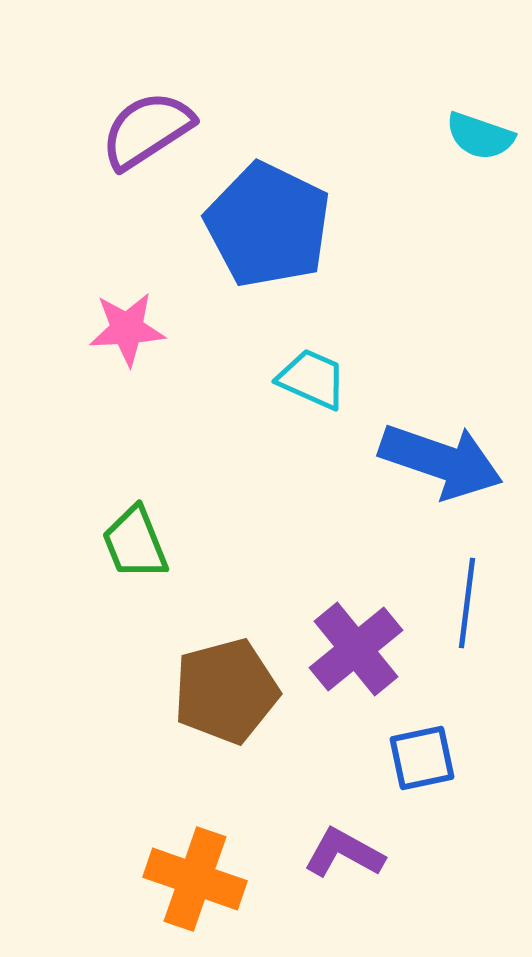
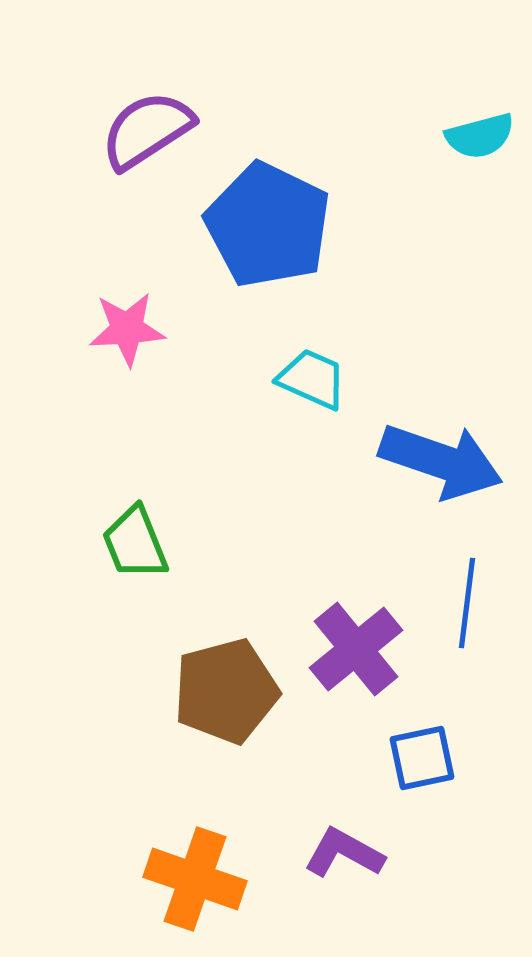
cyan semicircle: rotated 34 degrees counterclockwise
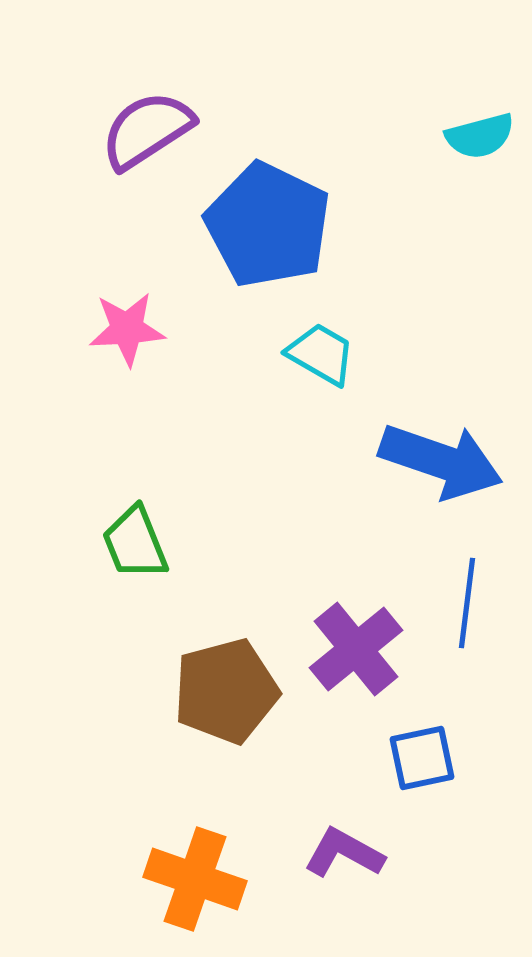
cyan trapezoid: moved 9 px right, 25 px up; rotated 6 degrees clockwise
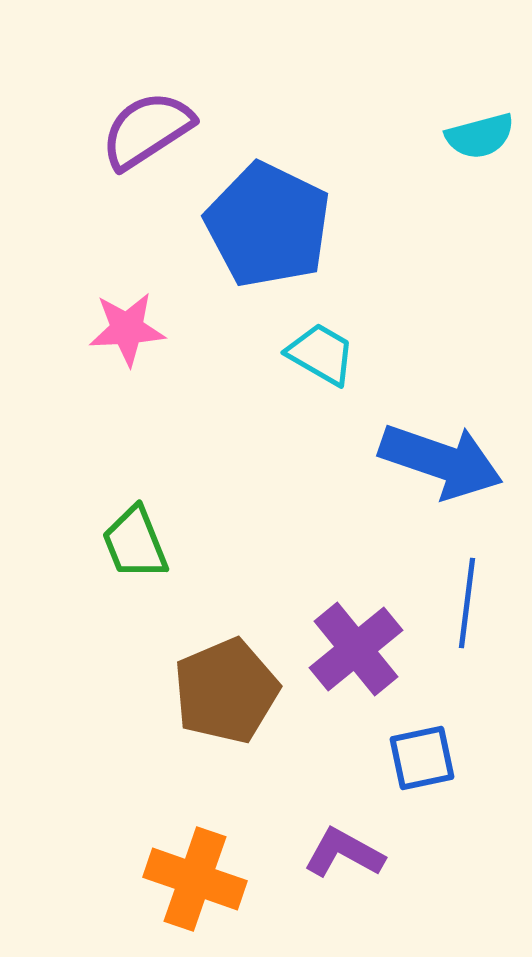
brown pentagon: rotated 8 degrees counterclockwise
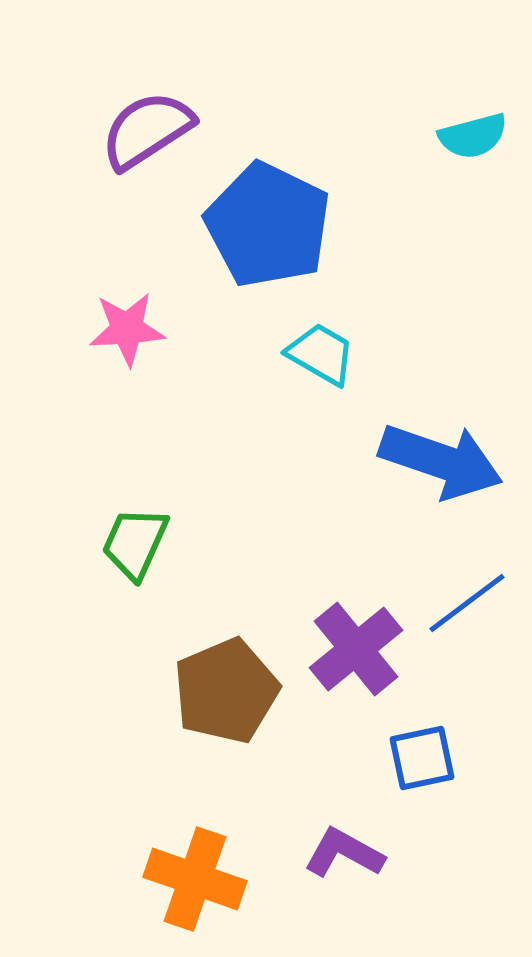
cyan semicircle: moved 7 px left
green trapezoid: rotated 46 degrees clockwise
blue line: rotated 46 degrees clockwise
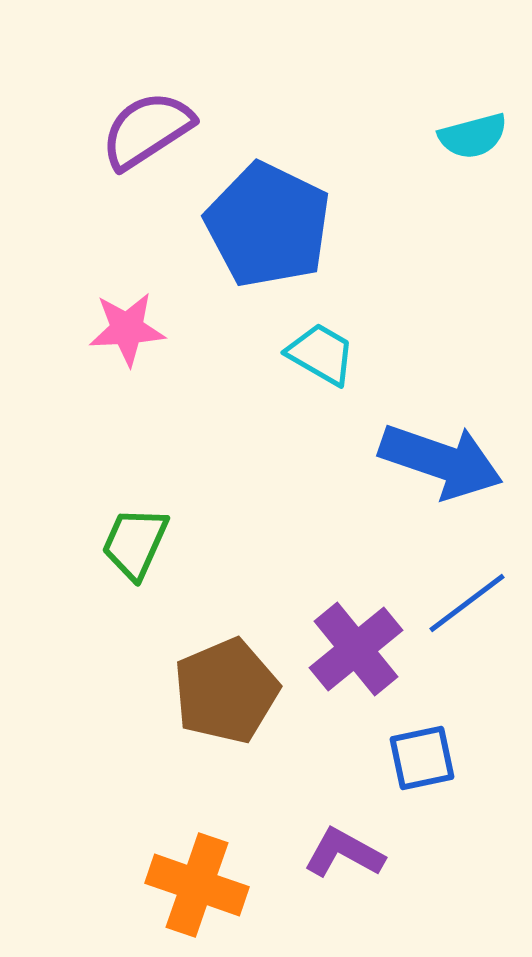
orange cross: moved 2 px right, 6 px down
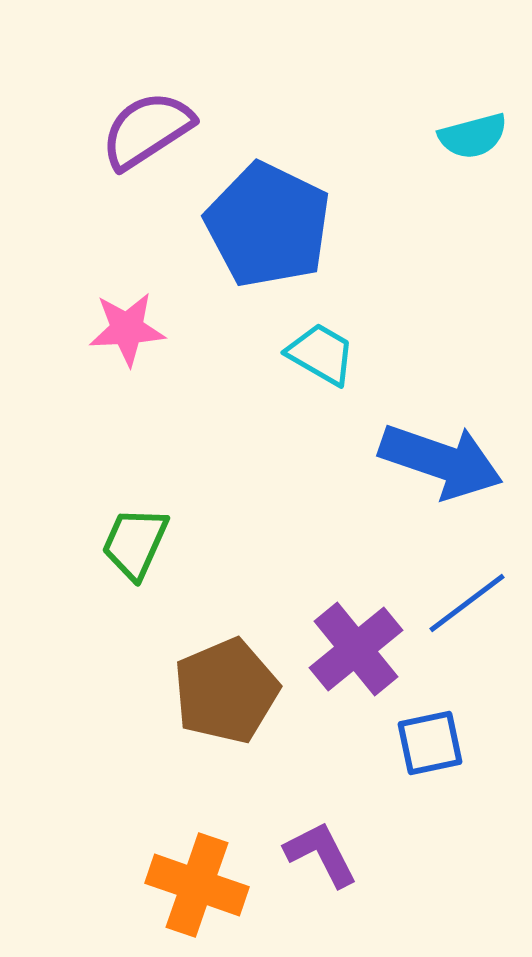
blue square: moved 8 px right, 15 px up
purple L-shape: moved 23 px left, 1 px down; rotated 34 degrees clockwise
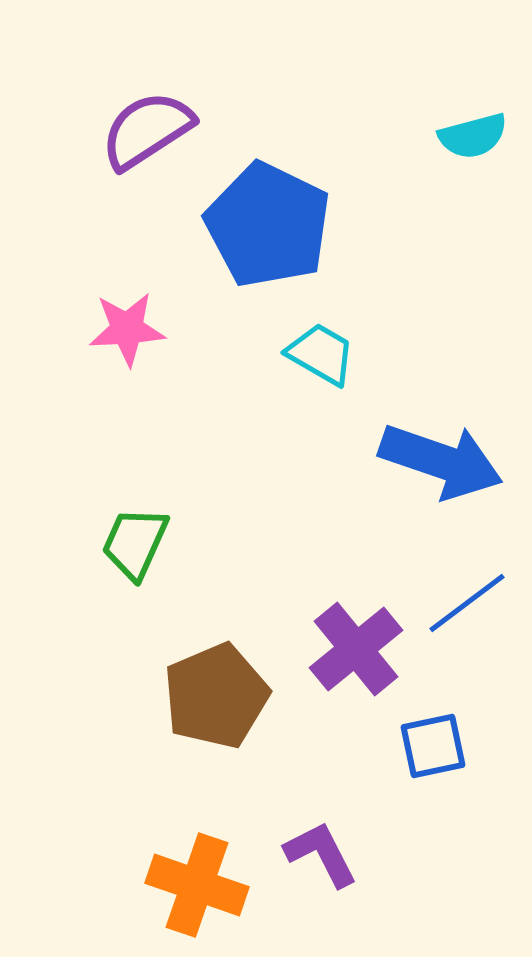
brown pentagon: moved 10 px left, 5 px down
blue square: moved 3 px right, 3 px down
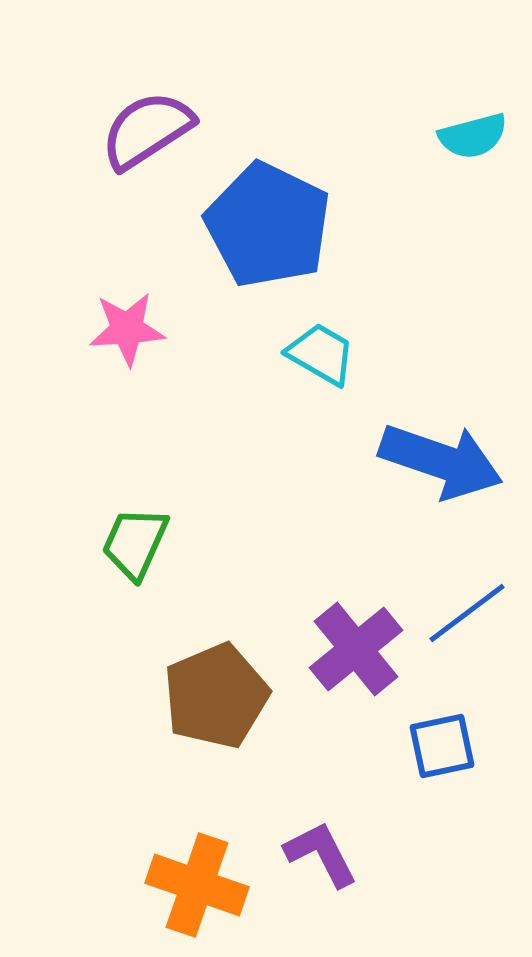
blue line: moved 10 px down
blue square: moved 9 px right
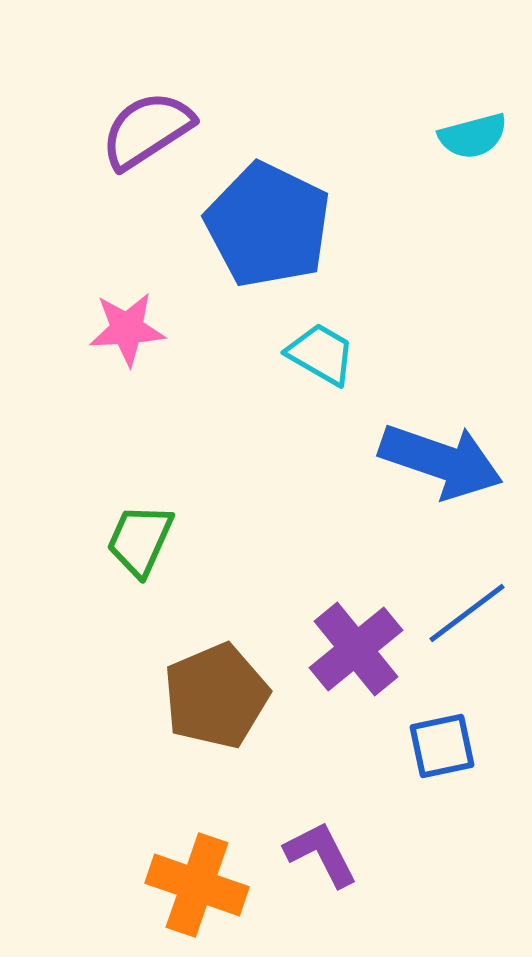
green trapezoid: moved 5 px right, 3 px up
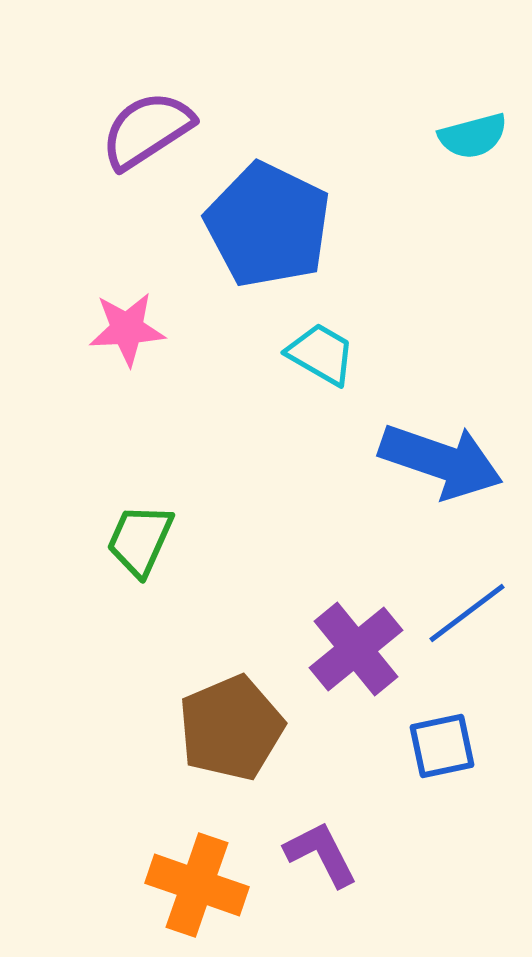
brown pentagon: moved 15 px right, 32 px down
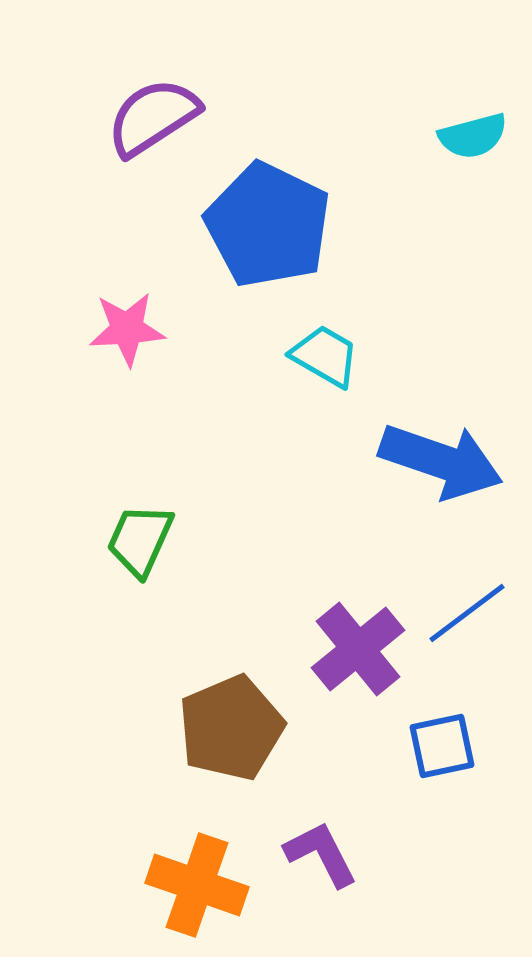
purple semicircle: moved 6 px right, 13 px up
cyan trapezoid: moved 4 px right, 2 px down
purple cross: moved 2 px right
